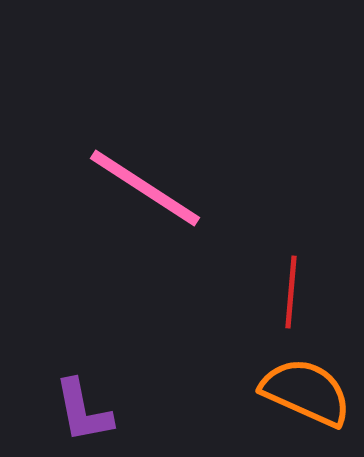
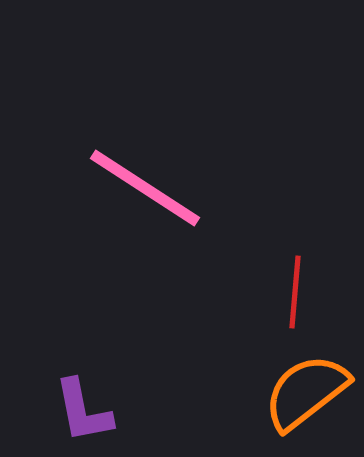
red line: moved 4 px right
orange semicircle: rotated 62 degrees counterclockwise
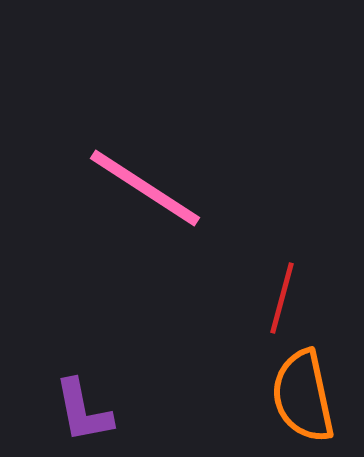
red line: moved 13 px left, 6 px down; rotated 10 degrees clockwise
orange semicircle: moved 3 px left, 4 px down; rotated 64 degrees counterclockwise
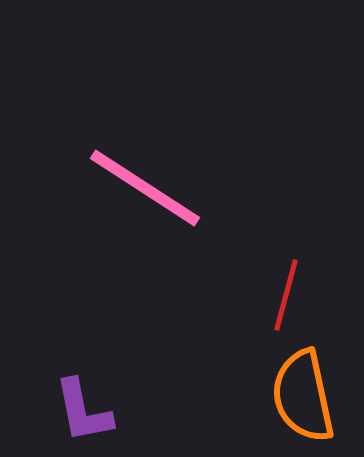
red line: moved 4 px right, 3 px up
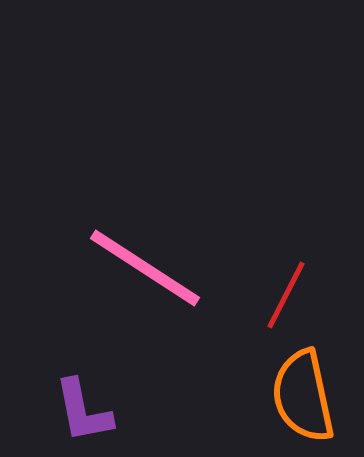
pink line: moved 80 px down
red line: rotated 12 degrees clockwise
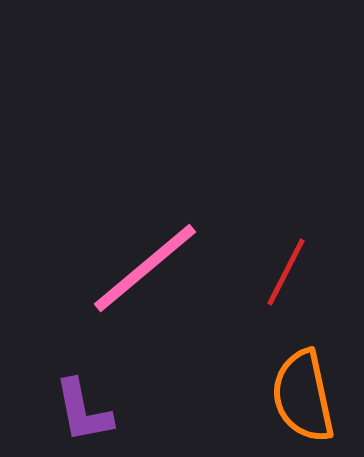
pink line: rotated 73 degrees counterclockwise
red line: moved 23 px up
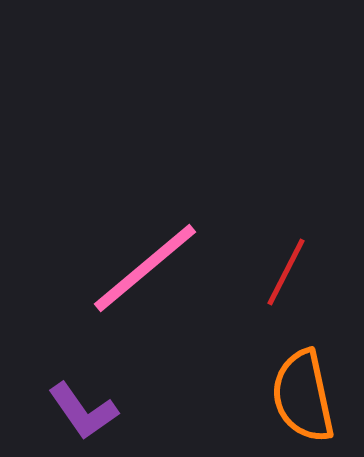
purple L-shape: rotated 24 degrees counterclockwise
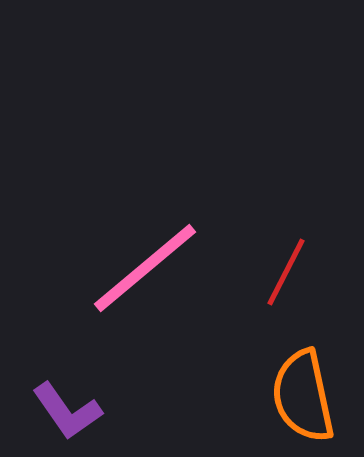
purple L-shape: moved 16 px left
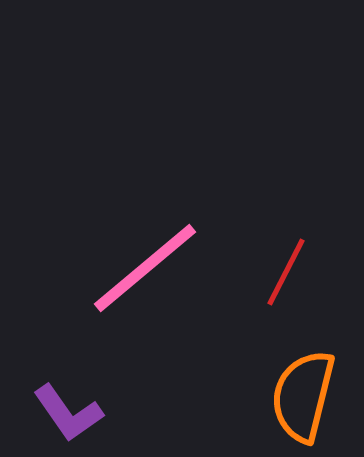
orange semicircle: rotated 26 degrees clockwise
purple L-shape: moved 1 px right, 2 px down
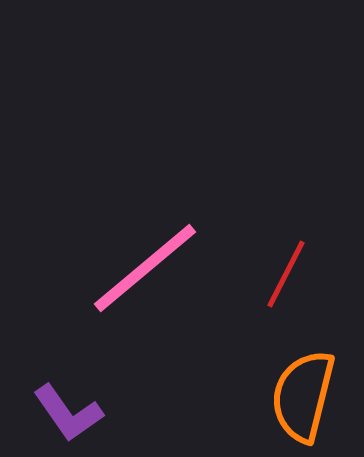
red line: moved 2 px down
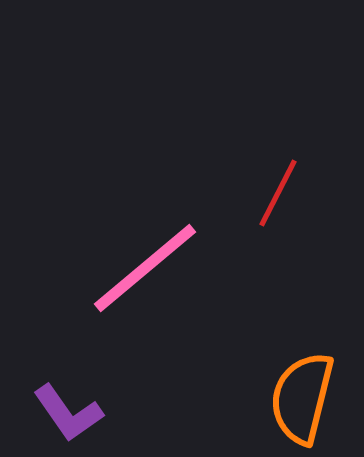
red line: moved 8 px left, 81 px up
orange semicircle: moved 1 px left, 2 px down
